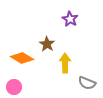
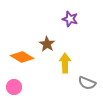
purple star: rotated 14 degrees counterclockwise
orange diamond: moved 1 px up
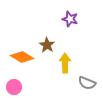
brown star: moved 1 px down
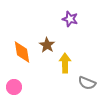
orange diamond: moved 5 px up; rotated 50 degrees clockwise
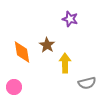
gray semicircle: rotated 36 degrees counterclockwise
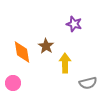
purple star: moved 4 px right, 5 px down
brown star: moved 1 px left, 1 px down
gray semicircle: moved 1 px right
pink circle: moved 1 px left, 4 px up
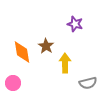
purple star: moved 1 px right
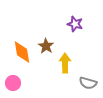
gray semicircle: rotated 30 degrees clockwise
